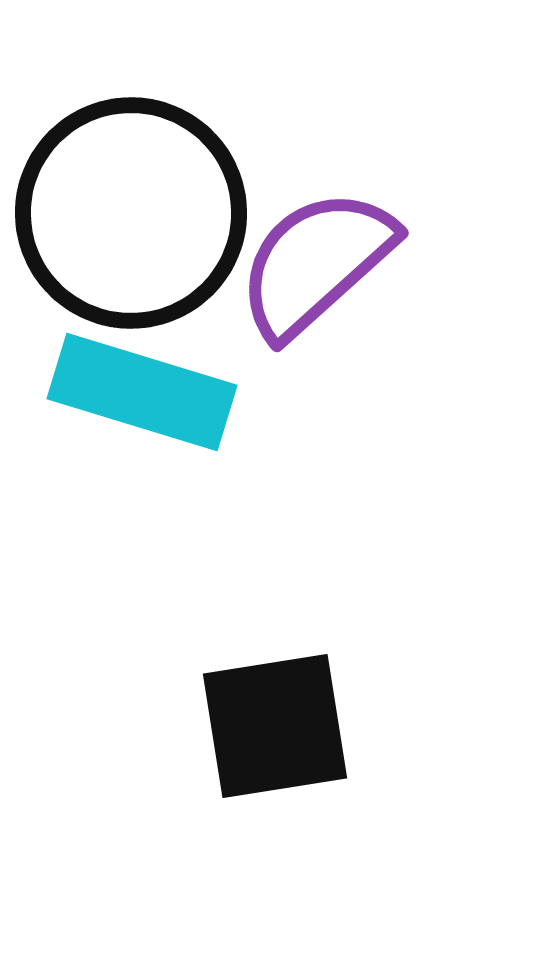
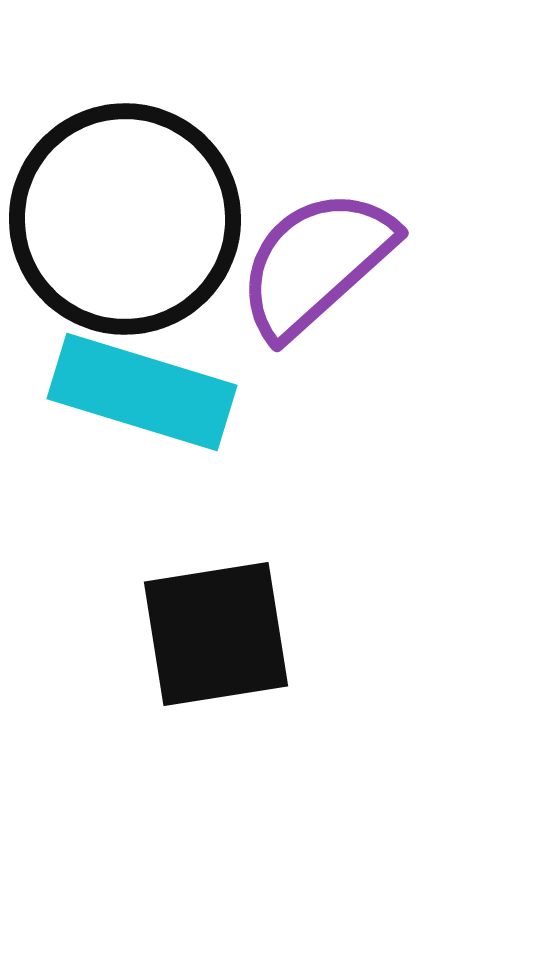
black circle: moved 6 px left, 6 px down
black square: moved 59 px left, 92 px up
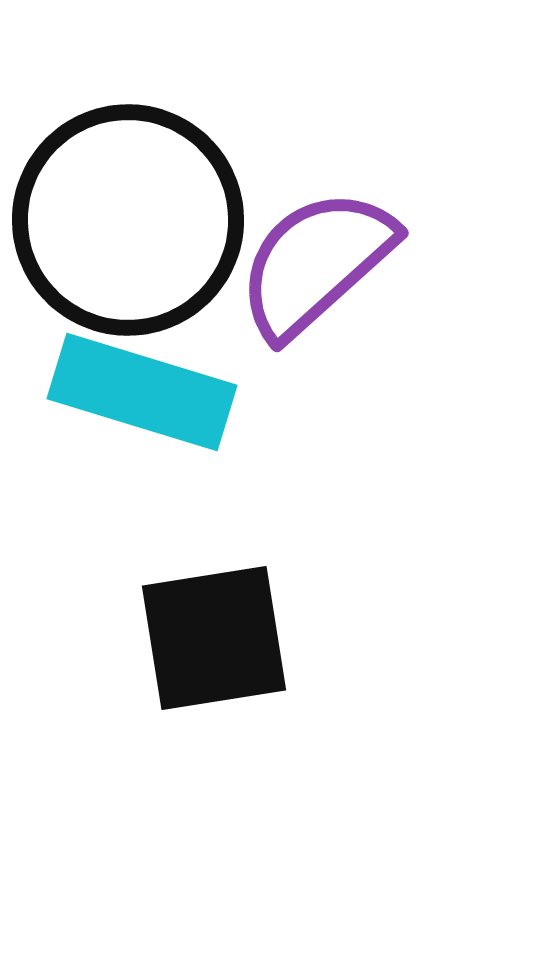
black circle: moved 3 px right, 1 px down
black square: moved 2 px left, 4 px down
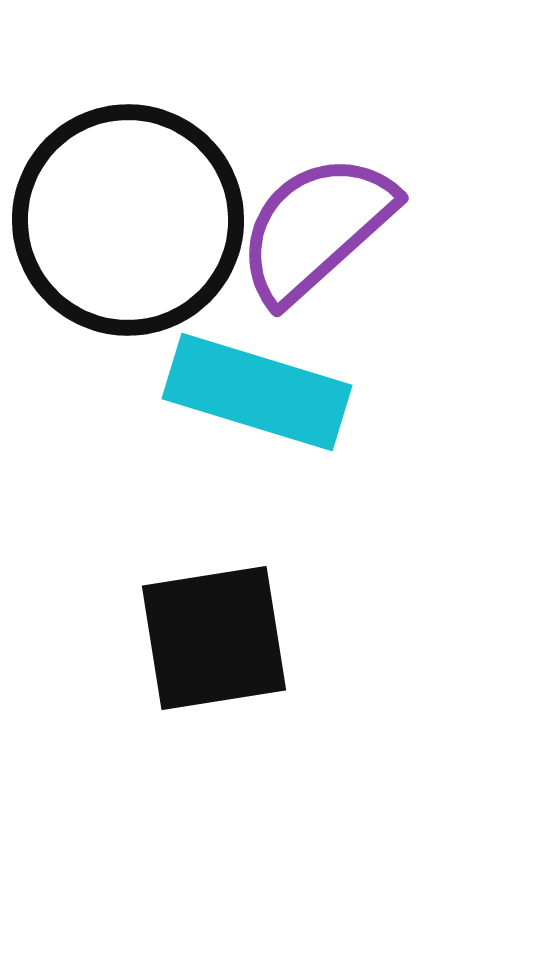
purple semicircle: moved 35 px up
cyan rectangle: moved 115 px right
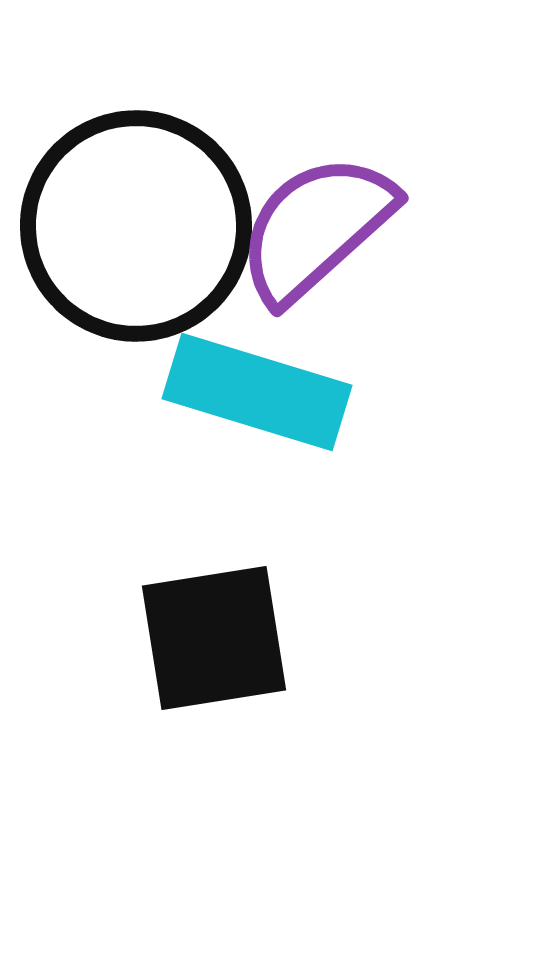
black circle: moved 8 px right, 6 px down
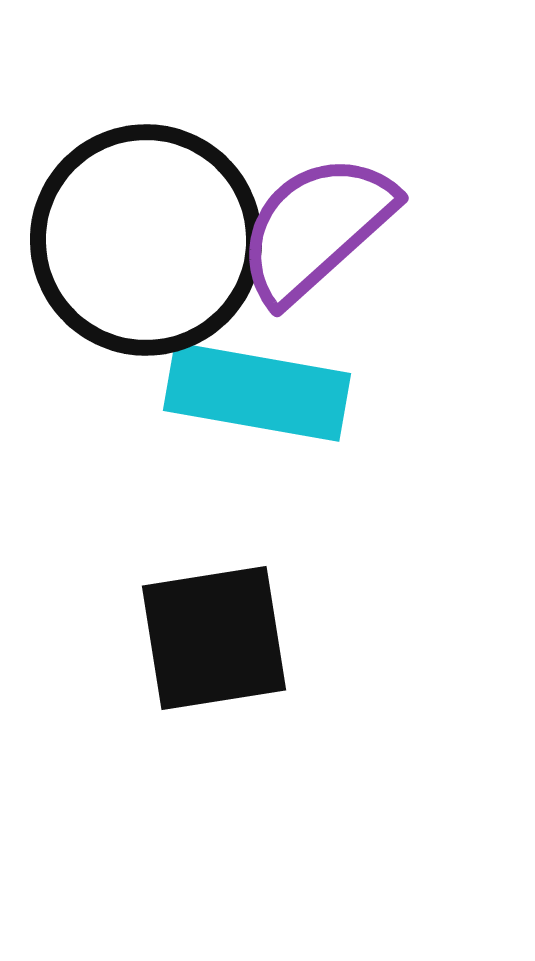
black circle: moved 10 px right, 14 px down
cyan rectangle: rotated 7 degrees counterclockwise
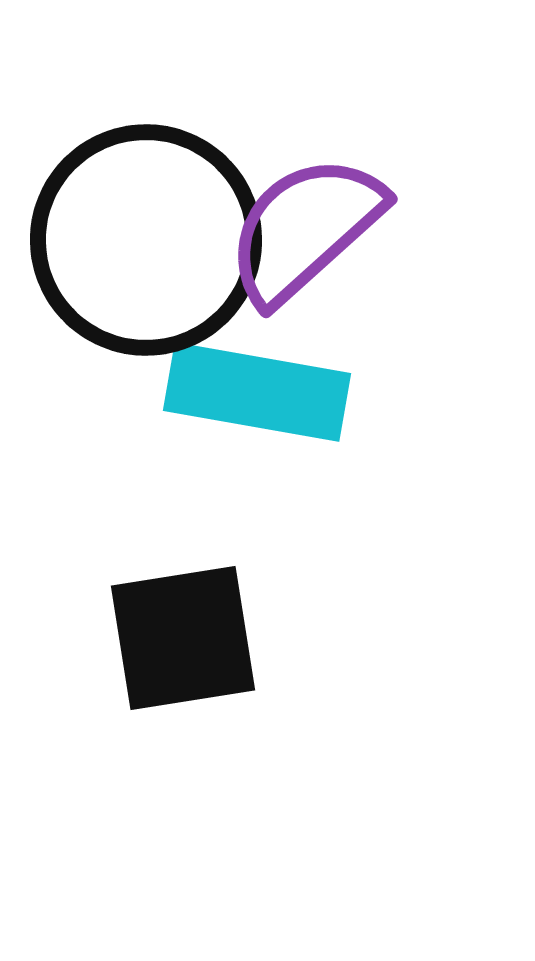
purple semicircle: moved 11 px left, 1 px down
black square: moved 31 px left
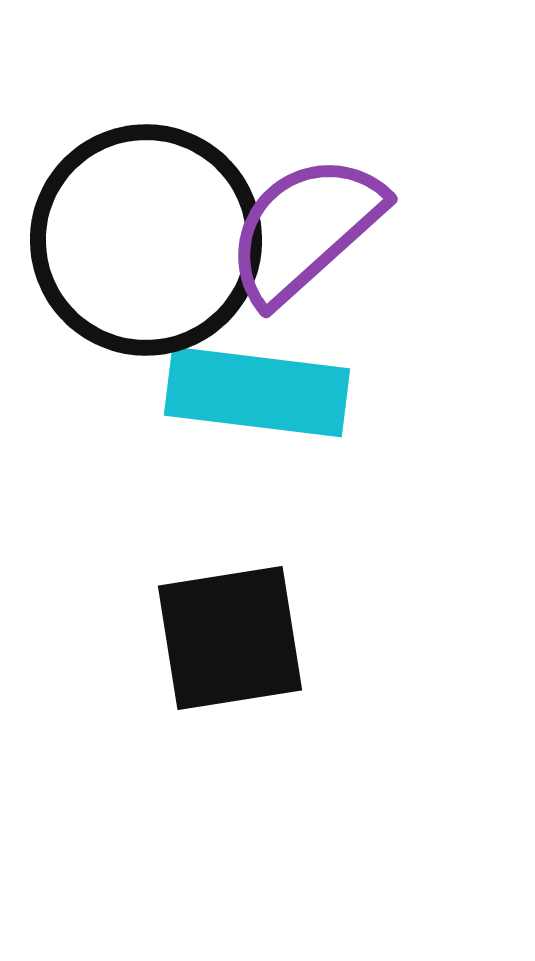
cyan rectangle: rotated 3 degrees counterclockwise
black square: moved 47 px right
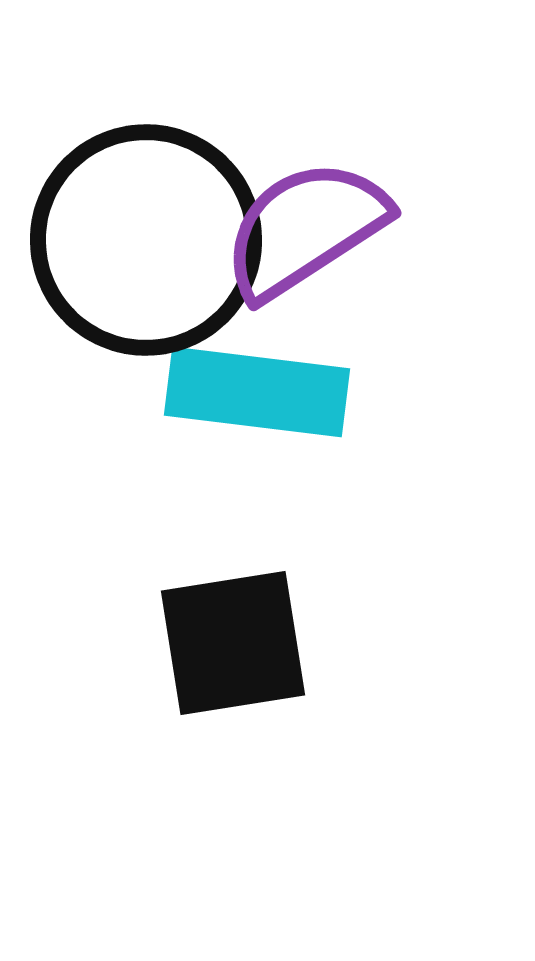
purple semicircle: rotated 9 degrees clockwise
black square: moved 3 px right, 5 px down
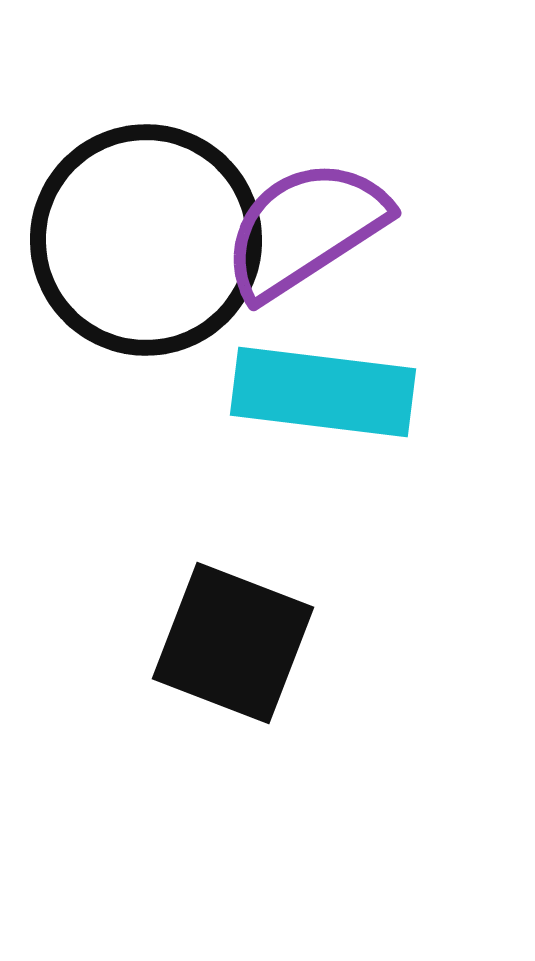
cyan rectangle: moved 66 px right
black square: rotated 30 degrees clockwise
